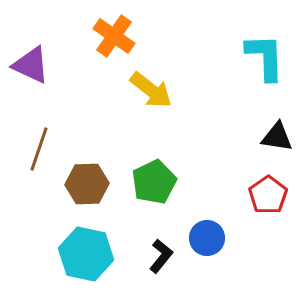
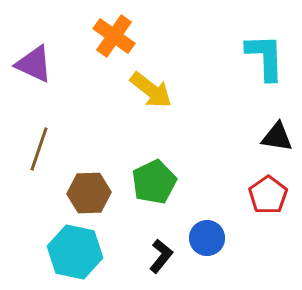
purple triangle: moved 3 px right, 1 px up
brown hexagon: moved 2 px right, 9 px down
cyan hexagon: moved 11 px left, 2 px up
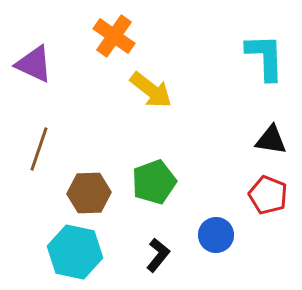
black triangle: moved 6 px left, 3 px down
green pentagon: rotated 6 degrees clockwise
red pentagon: rotated 15 degrees counterclockwise
blue circle: moved 9 px right, 3 px up
black L-shape: moved 3 px left, 1 px up
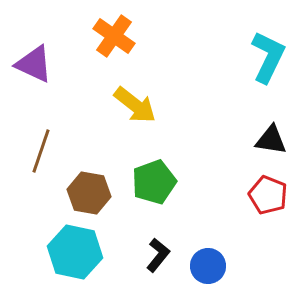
cyan L-shape: moved 3 px right; rotated 28 degrees clockwise
yellow arrow: moved 16 px left, 15 px down
brown line: moved 2 px right, 2 px down
brown hexagon: rotated 12 degrees clockwise
blue circle: moved 8 px left, 31 px down
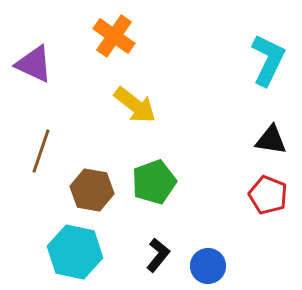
cyan L-shape: moved 3 px down
brown hexagon: moved 3 px right, 3 px up
